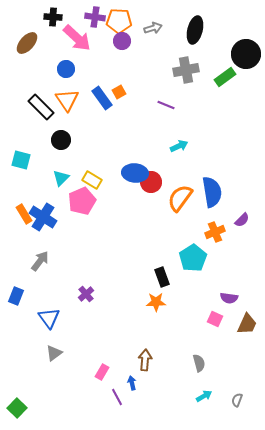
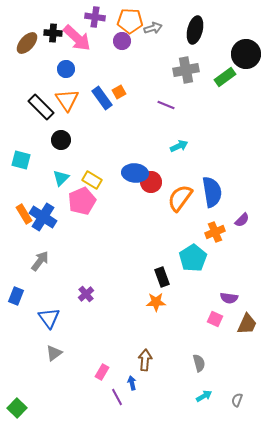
black cross at (53, 17): moved 16 px down
orange pentagon at (119, 21): moved 11 px right
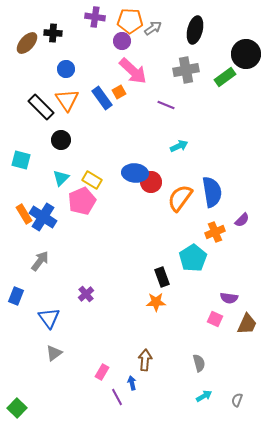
gray arrow at (153, 28): rotated 18 degrees counterclockwise
pink arrow at (77, 38): moved 56 px right, 33 px down
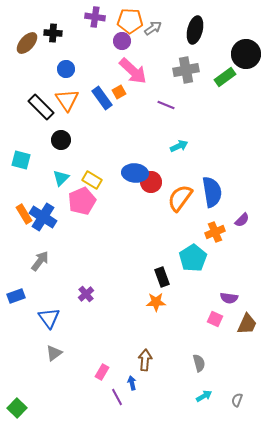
blue rectangle at (16, 296): rotated 48 degrees clockwise
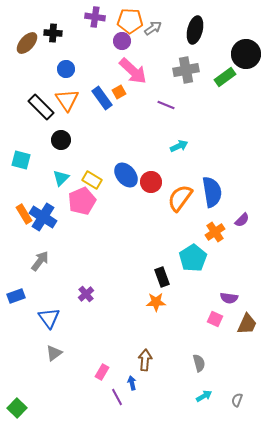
blue ellipse at (135, 173): moved 9 px left, 2 px down; rotated 45 degrees clockwise
orange cross at (215, 232): rotated 12 degrees counterclockwise
